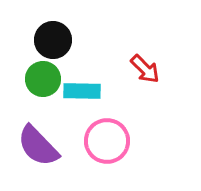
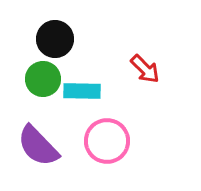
black circle: moved 2 px right, 1 px up
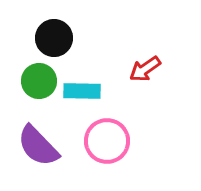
black circle: moved 1 px left, 1 px up
red arrow: rotated 100 degrees clockwise
green circle: moved 4 px left, 2 px down
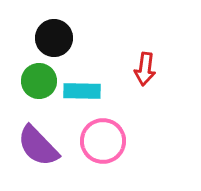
red arrow: rotated 48 degrees counterclockwise
pink circle: moved 4 px left
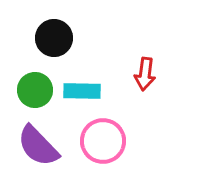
red arrow: moved 5 px down
green circle: moved 4 px left, 9 px down
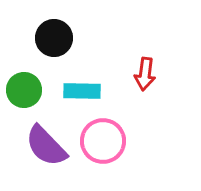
green circle: moved 11 px left
purple semicircle: moved 8 px right
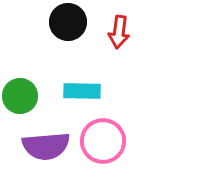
black circle: moved 14 px right, 16 px up
red arrow: moved 26 px left, 42 px up
green circle: moved 4 px left, 6 px down
purple semicircle: rotated 51 degrees counterclockwise
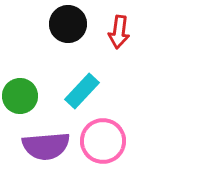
black circle: moved 2 px down
cyan rectangle: rotated 48 degrees counterclockwise
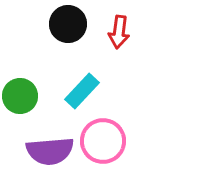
purple semicircle: moved 4 px right, 5 px down
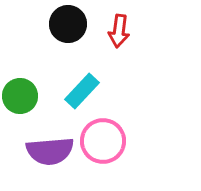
red arrow: moved 1 px up
